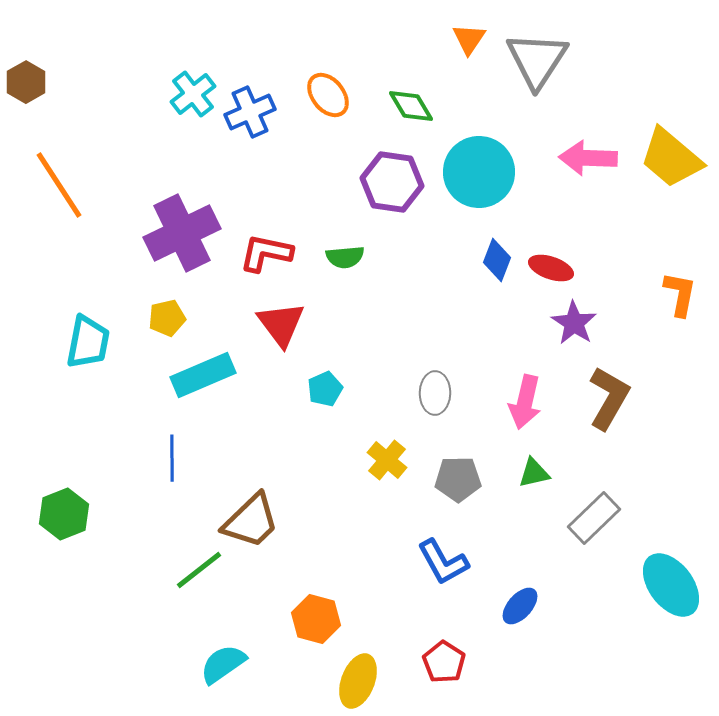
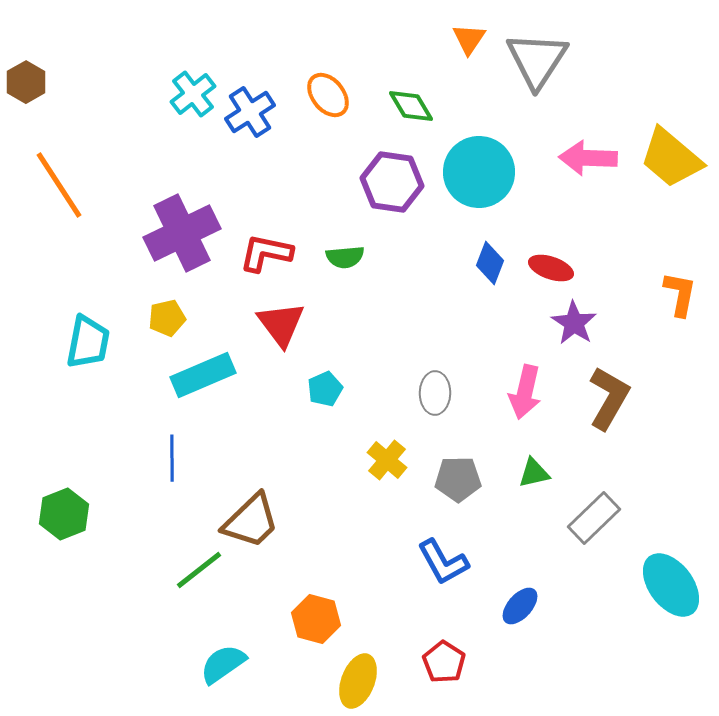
blue cross at (250, 112): rotated 9 degrees counterclockwise
blue diamond at (497, 260): moved 7 px left, 3 px down
pink arrow at (525, 402): moved 10 px up
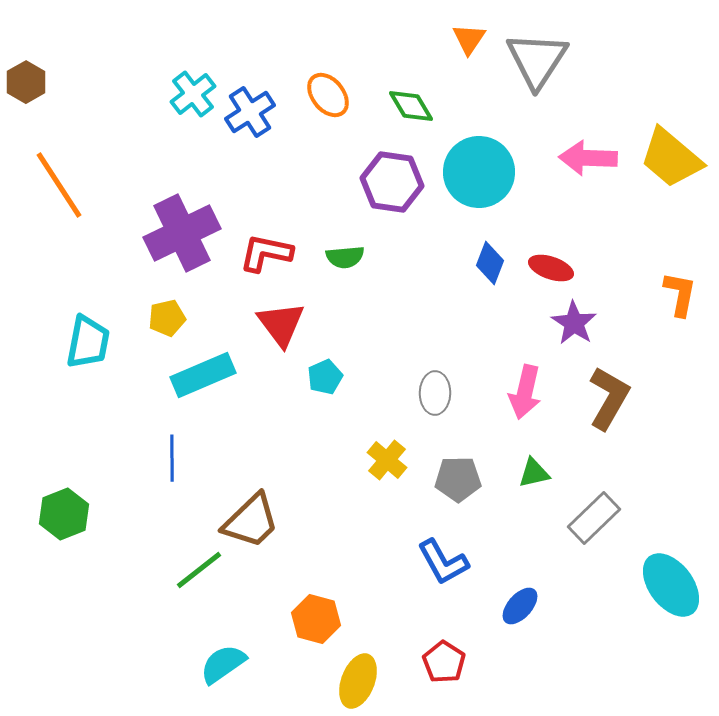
cyan pentagon at (325, 389): moved 12 px up
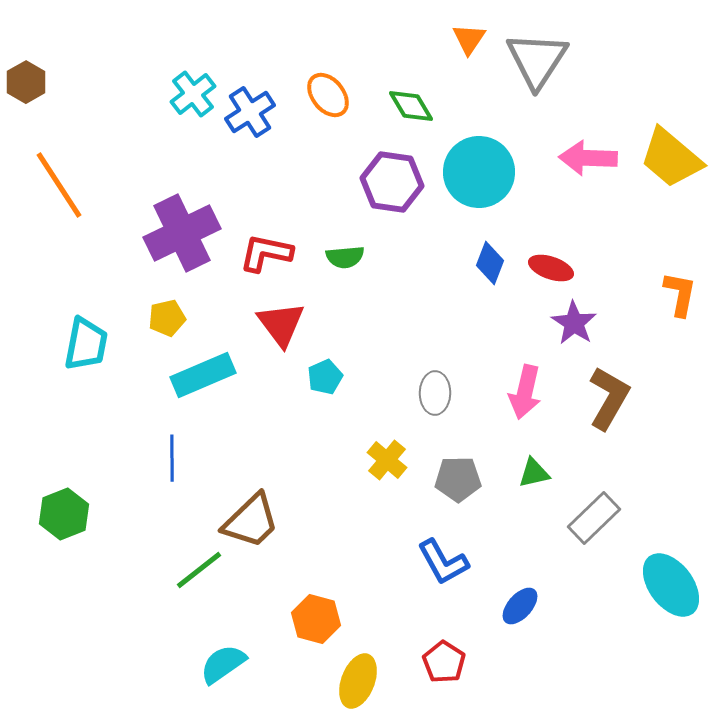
cyan trapezoid at (88, 342): moved 2 px left, 2 px down
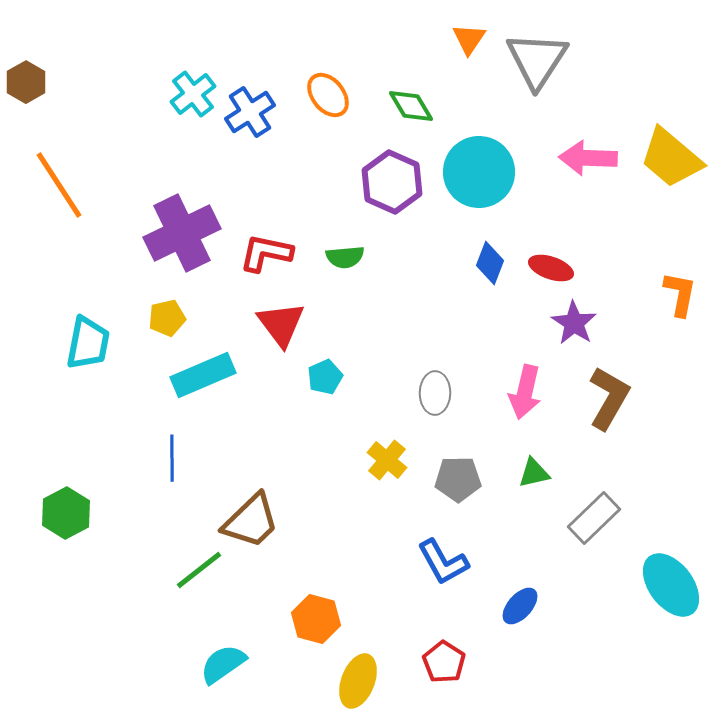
purple hexagon at (392, 182): rotated 16 degrees clockwise
cyan trapezoid at (86, 344): moved 2 px right, 1 px up
green hexagon at (64, 514): moved 2 px right, 1 px up; rotated 6 degrees counterclockwise
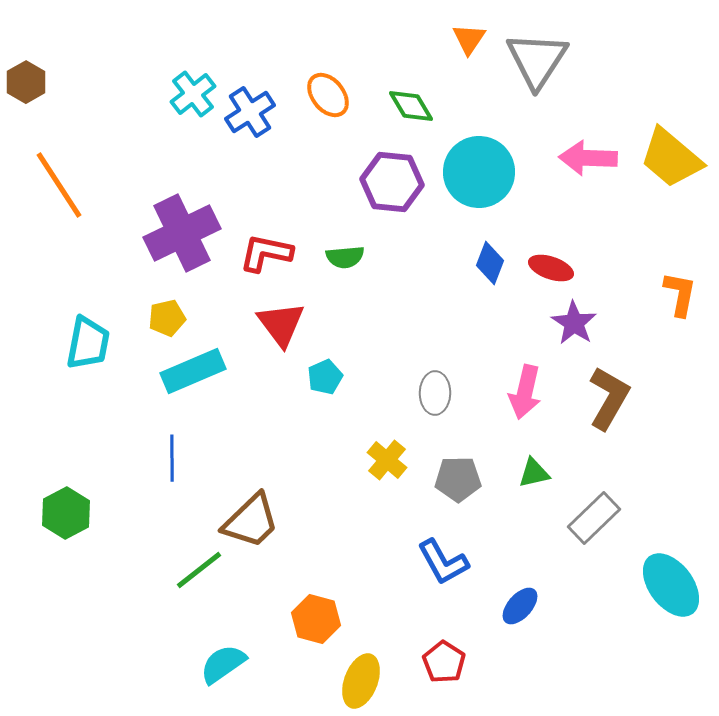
purple hexagon at (392, 182): rotated 18 degrees counterclockwise
cyan rectangle at (203, 375): moved 10 px left, 4 px up
yellow ellipse at (358, 681): moved 3 px right
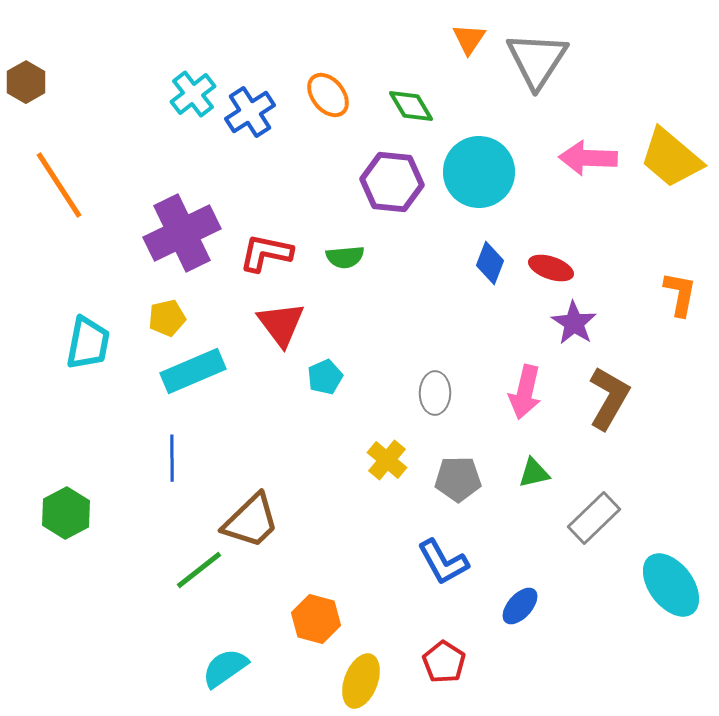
cyan semicircle at (223, 664): moved 2 px right, 4 px down
